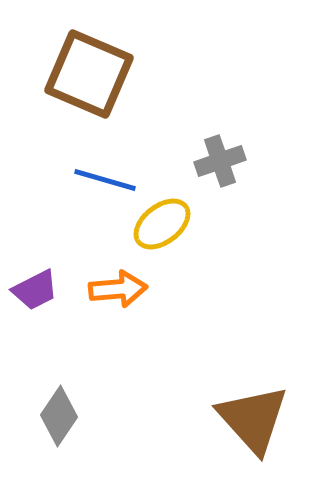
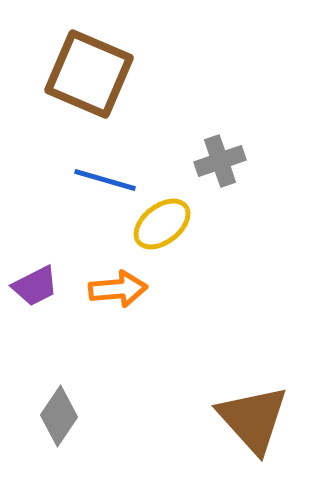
purple trapezoid: moved 4 px up
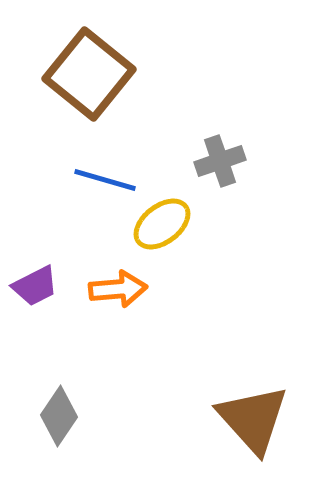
brown square: rotated 16 degrees clockwise
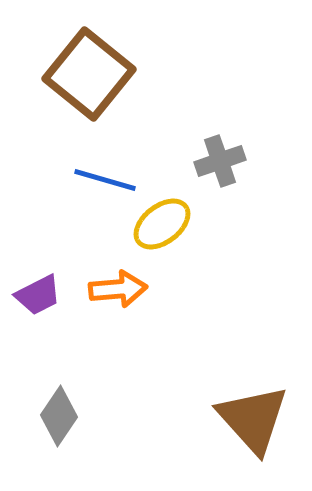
purple trapezoid: moved 3 px right, 9 px down
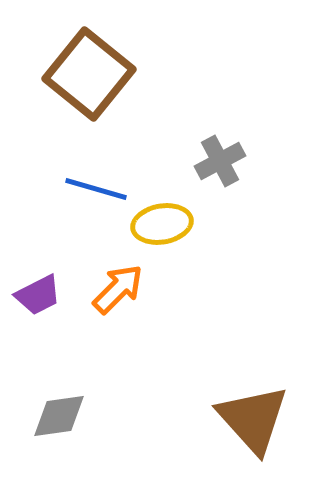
gray cross: rotated 9 degrees counterclockwise
blue line: moved 9 px left, 9 px down
yellow ellipse: rotated 28 degrees clockwise
orange arrow: rotated 40 degrees counterclockwise
gray diamond: rotated 48 degrees clockwise
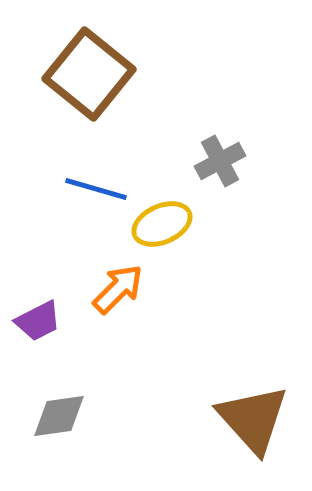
yellow ellipse: rotated 14 degrees counterclockwise
purple trapezoid: moved 26 px down
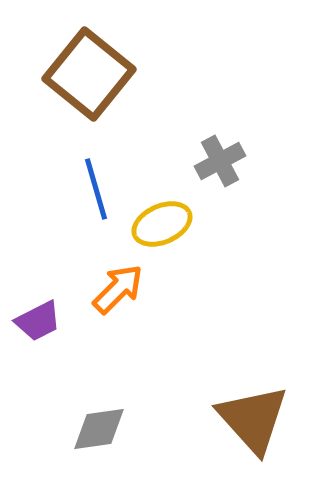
blue line: rotated 58 degrees clockwise
gray diamond: moved 40 px right, 13 px down
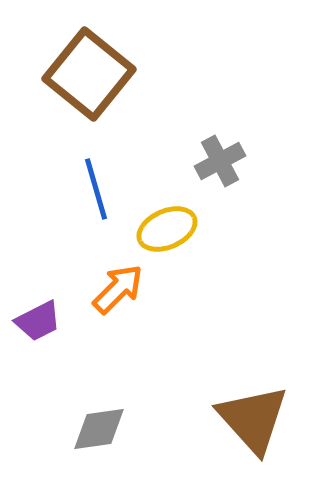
yellow ellipse: moved 5 px right, 5 px down
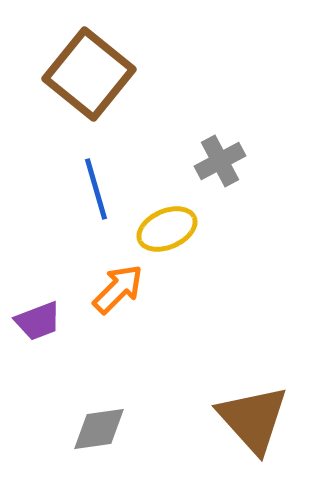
purple trapezoid: rotated 6 degrees clockwise
